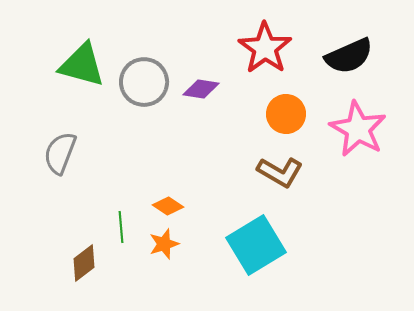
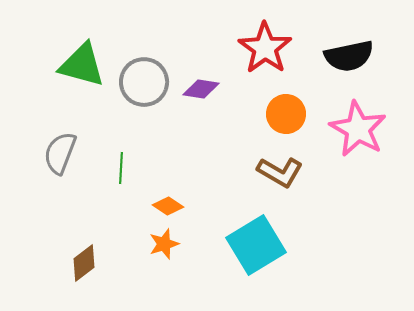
black semicircle: rotated 12 degrees clockwise
green line: moved 59 px up; rotated 8 degrees clockwise
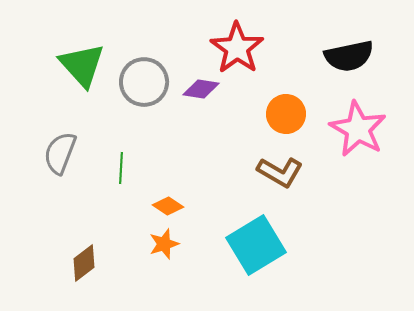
red star: moved 28 px left
green triangle: rotated 33 degrees clockwise
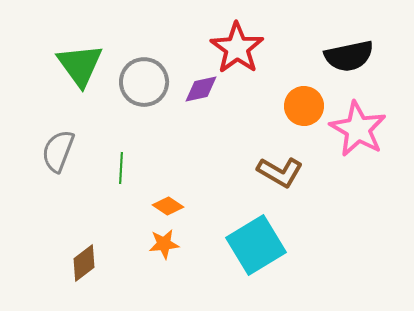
green triangle: moved 2 px left; rotated 6 degrees clockwise
purple diamond: rotated 21 degrees counterclockwise
orange circle: moved 18 px right, 8 px up
gray semicircle: moved 2 px left, 2 px up
orange star: rotated 12 degrees clockwise
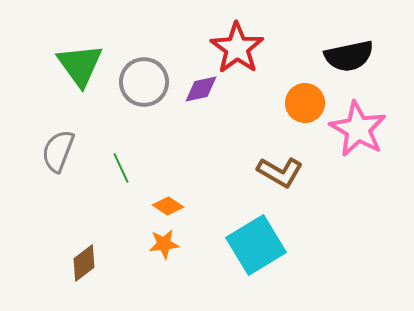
orange circle: moved 1 px right, 3 px up
green line: rotated 28 degrees counterclockwise
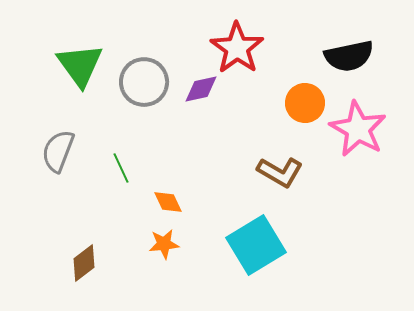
orange diamond: moved 4 px up; rotated 32 degrees clockwise
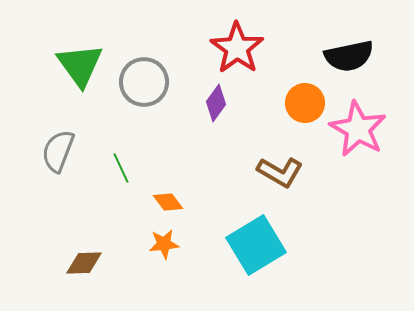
purple diamond: moved 15 px right, 14 px down; rotated 42 degrees counterclockwise
orange diamond: rotated 12 degrees counterclockwise
brown diamond: rotated 36 degrees clockwise
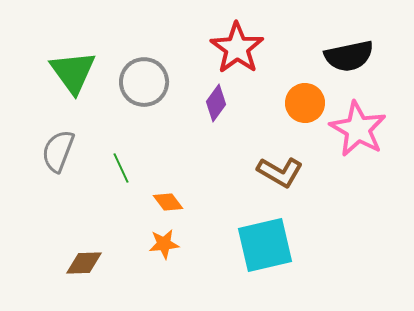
green triangle: moved 7 px left, 7 px down
cyan square: moved 9 px right; rotated 18 degrees clockwise
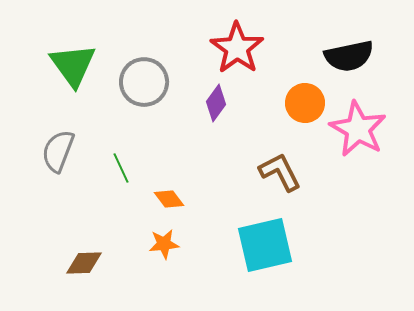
green triangle: moved 7 px up
brown L-shape: rotated 147 degrees counterclockwise
orange diamond: moved 1 px right, 3 px up
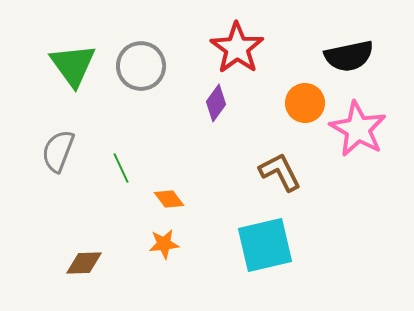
gray circle: moved 3 px left, 16 px up
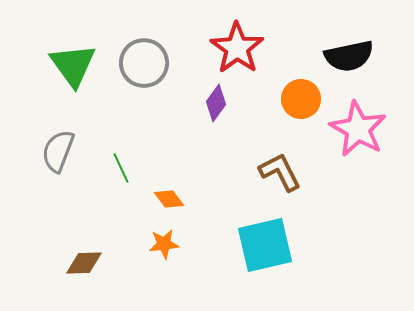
gray circle: moved 3 px right, 3 px up
orange circle: moved 4 px left, 4 px up
